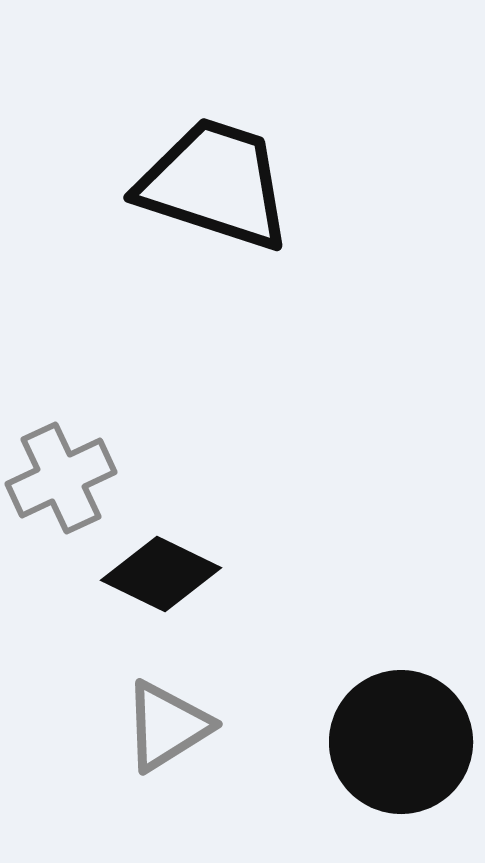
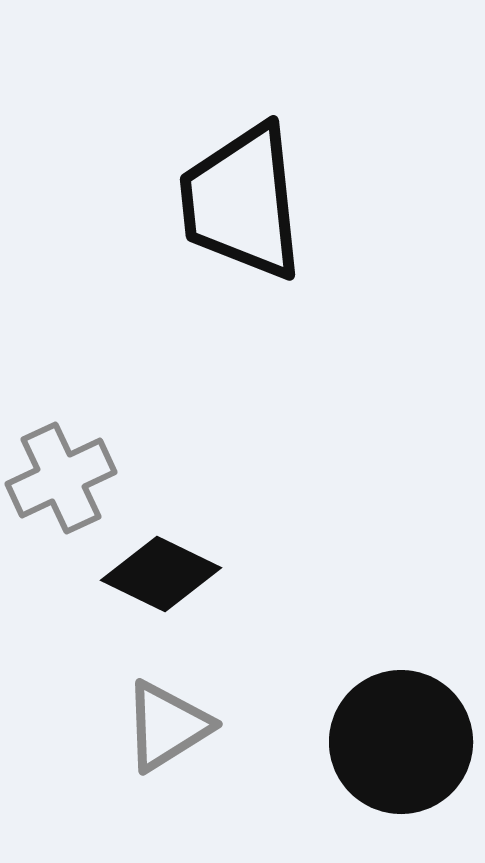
black trapezoid: moved 27 px right, 18 px down; rotated 114 degrees counterclockwise
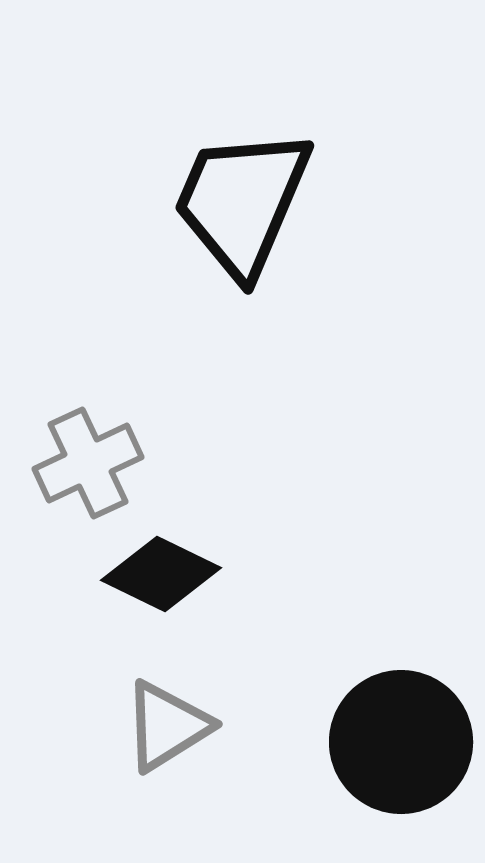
black trapezoid: rotated 29 degrees clockwise
gray cross: moved 27 px right, 15 px up
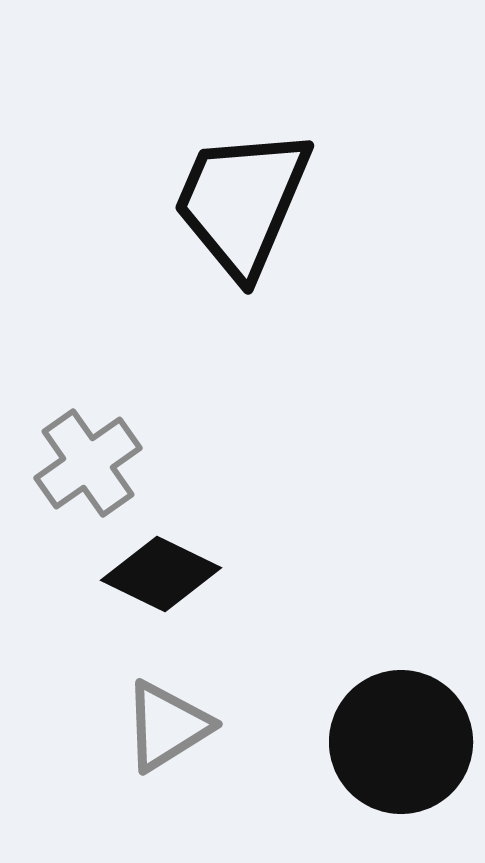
gray cross: rotated 10 degrees counterclockwise
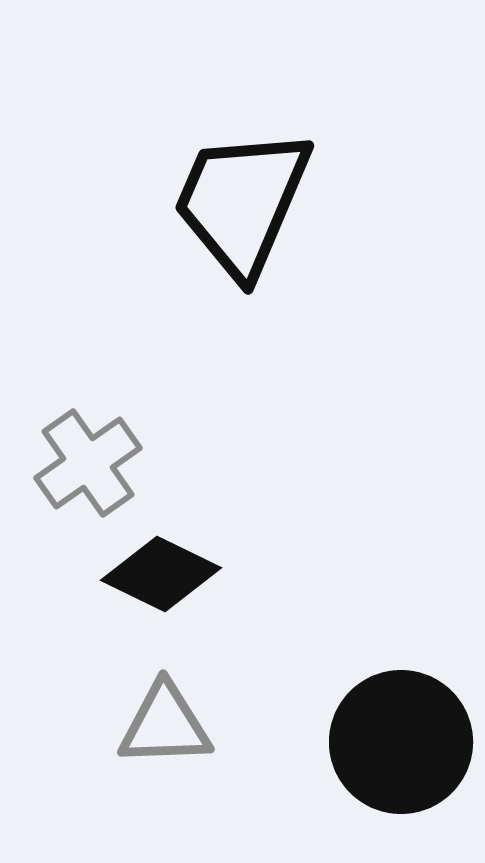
gray triangle: moved 2 px left, 1 px up; rotated 30 degrees clockwise
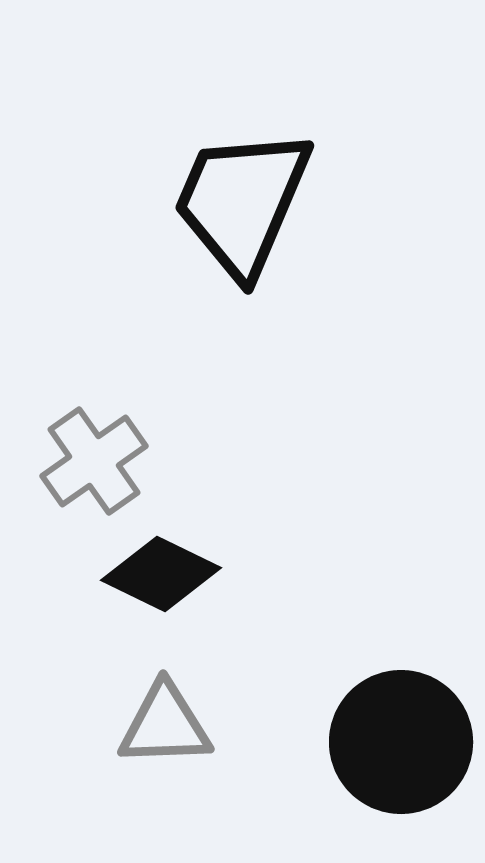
gray cross: moved 6 px right, 2 px up
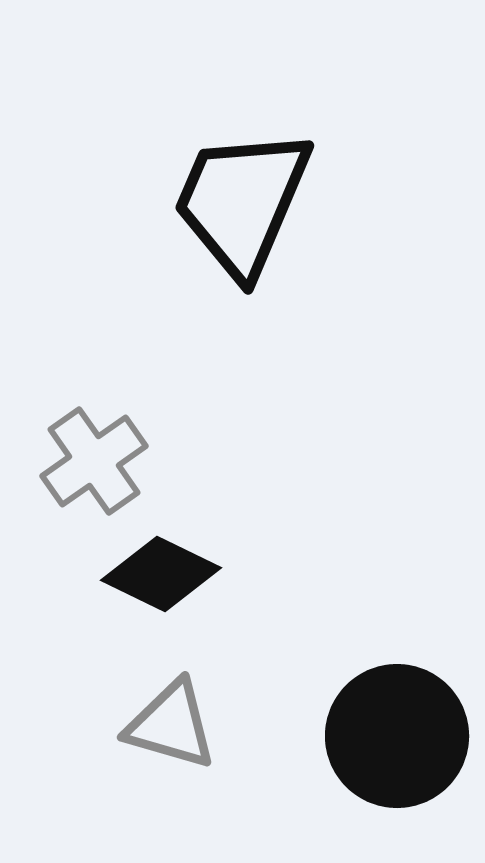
gray triangle: moved 6 px right; rotated 18 degrees clockwise
black circle: moved 4 px left, 6 px up
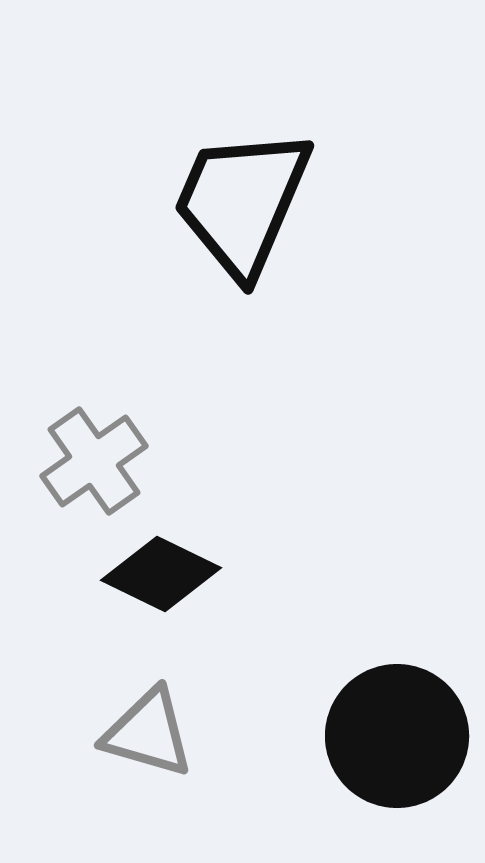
gray triangle: moved 23 px left, 8 px down
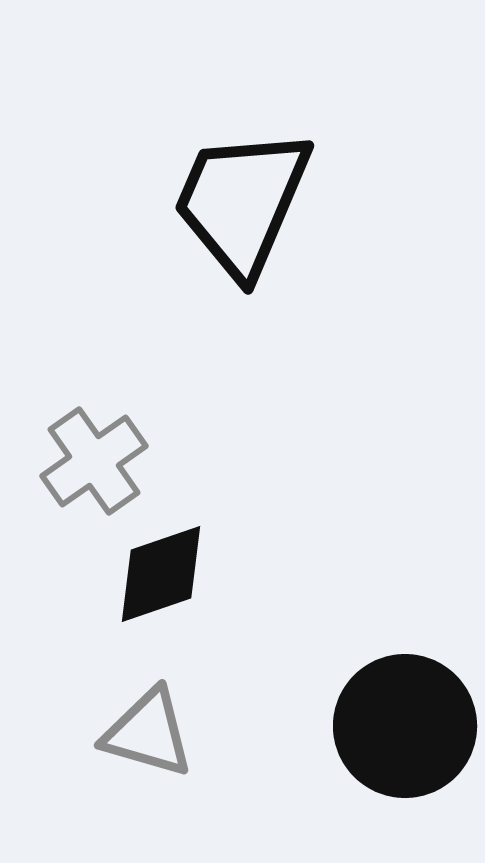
black diamond: rotated 45 degrees counterclockwise
black circle: moved 8 px right, 10 px up
